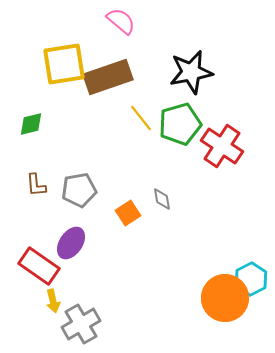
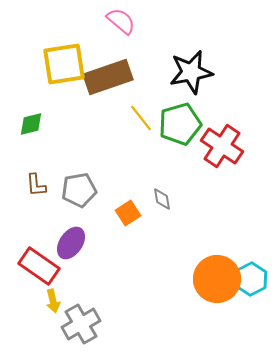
orange circle: moved 8 px left, 19 px up
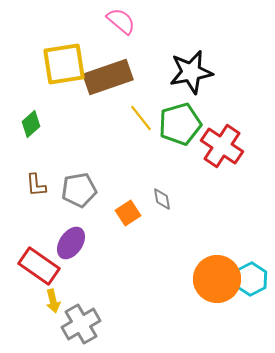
green diamond: rotated 28 degrees counterclockwise
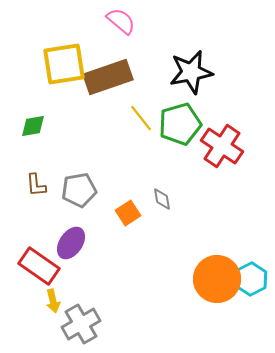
green diamond: moved 2 px right, 2 px down; rotated 32 degrees clockwise
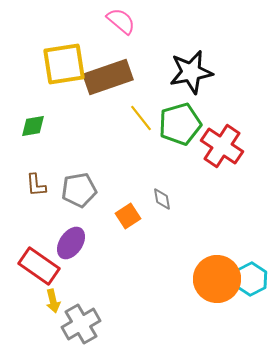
orange square: moved 3 px down
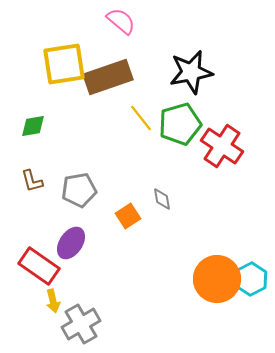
brown L-shape: moved 4 px left, 4 px up; rotated 10 degrees counterclockwise
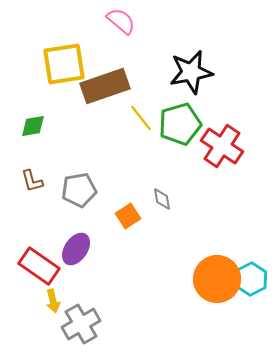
brown rectangle: moved 3 px left, 9 px down
purple ellipse: moved 5 px right, 6 px down
